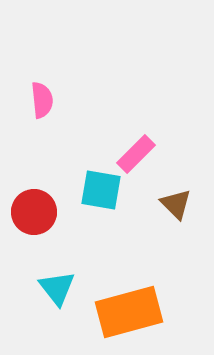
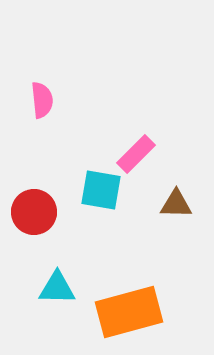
brown triangle: rotated 44 degrees counterclockwise
cyan triangle: rotated 51 degrees counterclockwise
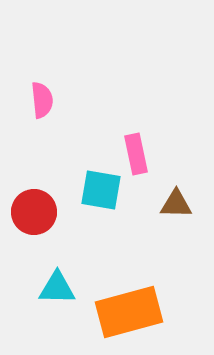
pink rectangle: rotated 57 degrees counterclockwise
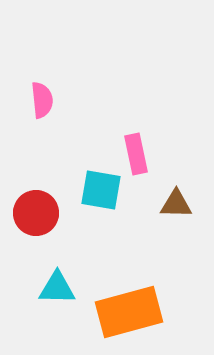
red circle: moved 2 px right, 1 px down
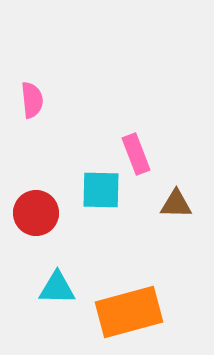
pink semicircle: moved 10 px left
pink rectangle: rotated 9 degrees counterclockwise
cyan square: rotated 9 degrees counterclockwise
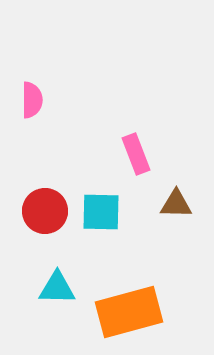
pink semicircle: rotated 6 degrees clockwise
cyan square: moved 22 px down
red circle: moved 9 px right, 2 px up
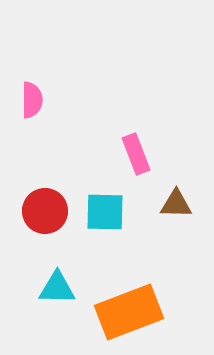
cyan square: moved 4 px right
orange rectangle: rotated 6 degrees counterclockwise
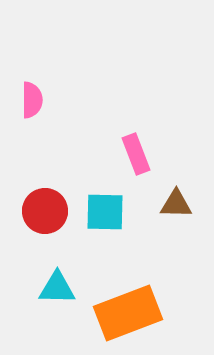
orange rectangle: moved 1 px left, 1 px down
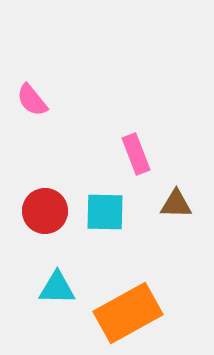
pink semicircle: rotated 141 degrees clockwise
orange rectangle: rotated 8 degrees counterclockwise
